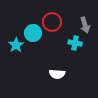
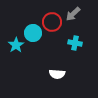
gray arrow: moved 12 px left, 11 px up; rotated 63 degrees clockwise
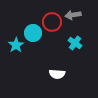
gray arrow: moved 1 px down; rotated 35 degrees clockwise
cyan cross: rotated 24 degrees clockwise
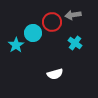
white semicircle: moved 2 px left; rotated 21 degrees counterclockwise
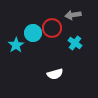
red circle: moved 6 px down
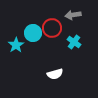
cyan cross: moved 1 px left, 1 px up
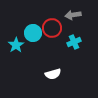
cyan cross: rotated 32 degrees clockwise
white semicircle: moved 2 px left
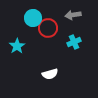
red circle: moved 4 px left
cyan circle: moved 15 px up
cyan star: moved 1 px right, 1 px down
white semicircle: moved 3 px left
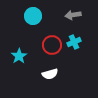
cyan circle: moved 2 px up
red circle: moved 4 px right, 17 px down
cyan star: moved 2 px right, 10 px down
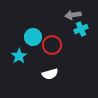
cyan circle: moved 21 px down
cyan cross: moved 7 px right, 13 px up
